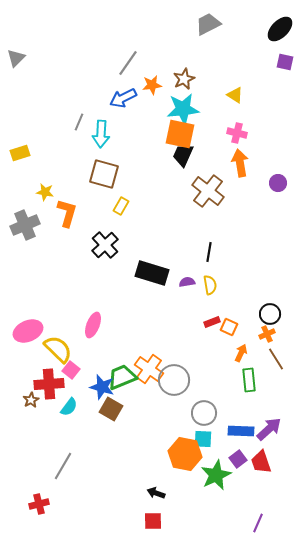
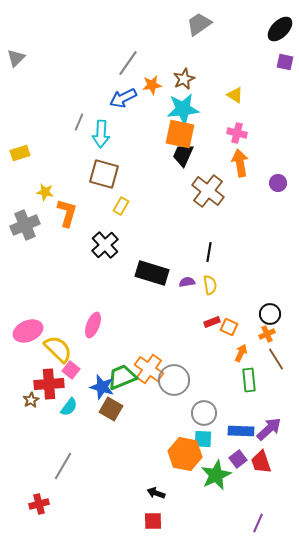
gray trapezoid at (208, 24): moved 9 px left; rotated 8 degrees counterclockwise
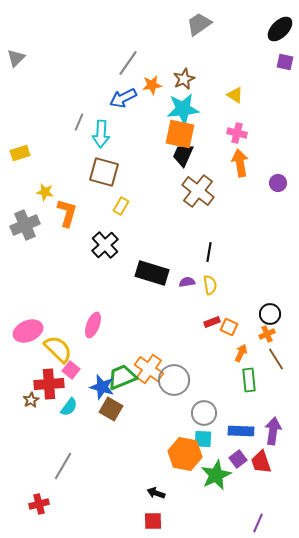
brown square at (104, 174): moved 2 px up
brown cross at (208, 191): moved 10 px left
purple arrow at (269, 429): moved 4 px right, 2 px down; rotated 40 degrees counterclockwise
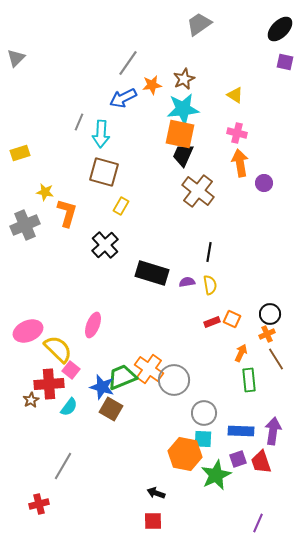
purple circle at (278, 183): moved 14 px left
orange square at (229, 327): moved 3 px right, 8 px up
purple square at (238, 459): rotated 18 degrees clockwise
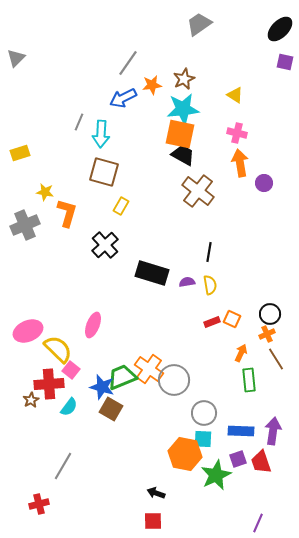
black trapezoid at (183, 155): rotated 95 degrees clockwise
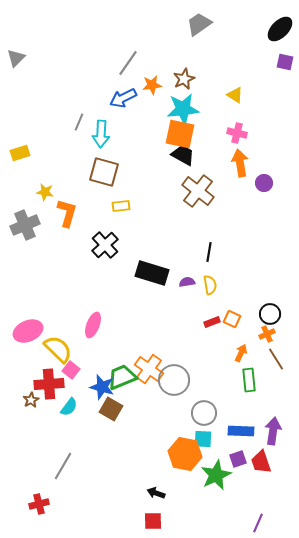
yellow rectangle at (121, 206): rotated 54 degrees clockwise
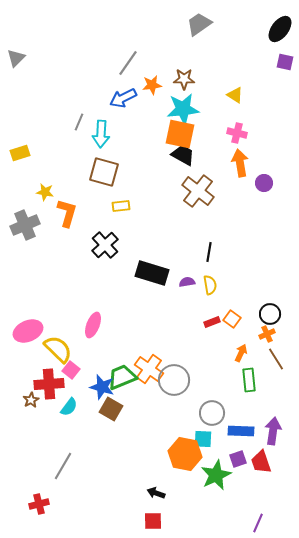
black ellipse at (280, 29): rotated 8 degrees counterclockwise
brown star at (184, 79): rotated 25 degrees clockwise
orange square at (232, 319): rotated 12 degrees clockwise
gray circle at (204, 413): moved 8 px right
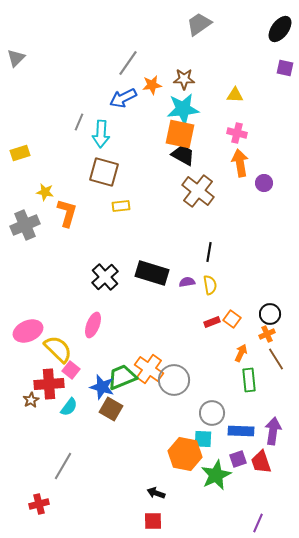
purple square at (285, 62): moved 6 px down
yellow triangle at (235, 95): rotated 30 degrees counterclockwise
black cross at (105, 245): moved 32 px down
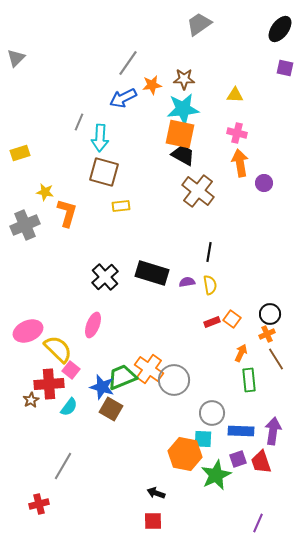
cyan arrow at (101, 134): moved 1 px left, 4 px down
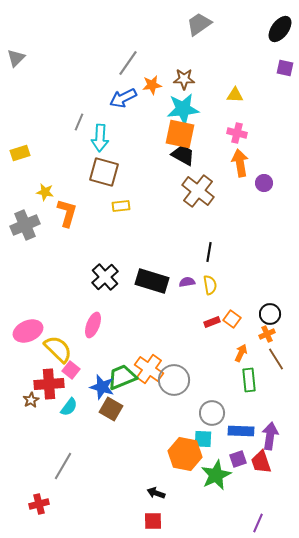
black rectangle at (152, 273): moved 8 px down
purple arrow at (273, 431): moved 3 px left, 5 px down
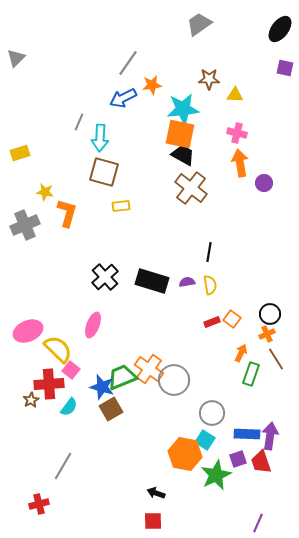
brown star at (184, 79): moved 25 px right
brown cross at (198, 191): moved 7 px left, 3 px up
green rectangle at (249, 380): moved 2 px right, 6 px up; rotated 25 degrees clockwise
brown square at (111, 409): rotated 30 degrees clockwise
blue rectangle at (241, 431): moved 6 px right, 3 px down
cyan square at (203, 439): moved 2 px right, 1 px down; rotated 30 degrees clockwise
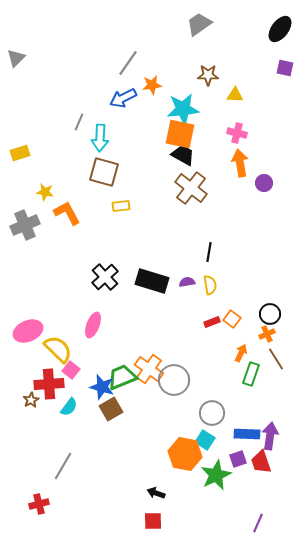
brown star at (209, 79): moved 1 px left, 4 px up
orange L-shape at (67, 213): rotated 44 degrees counterclockwise
